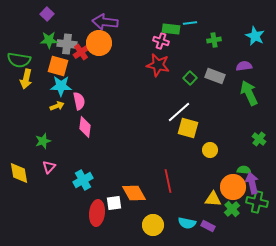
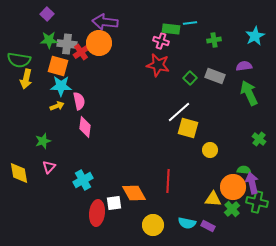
cyan star at (255, 36): rotated 18 degrees clockwise
red line at (168, 181): rotated 15 degrees clockwise
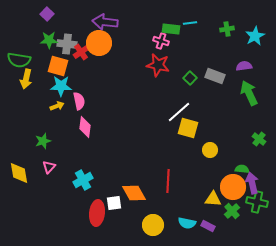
green cross at (214, 40): moved 13 px right, 11 px up
green semicircle at (244, 170): moved 2 px left, 1 px up
green cross at (232, 209): moved 2 px down
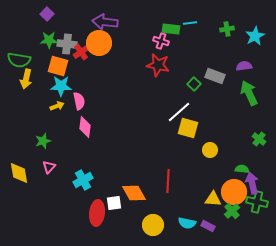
green square at (190, 78): moved 4 px right, 6 px down
orange circle at (233, 187): moved 1 px right, 5 px down
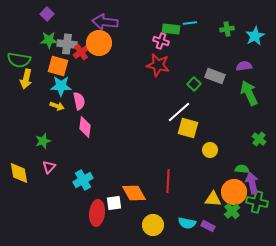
yellow arrow at (57, 106): rotated 40 degrees clockwise
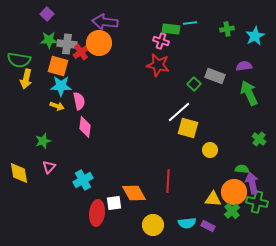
cyan semicircle at (187, 223): rotated 18 degrees counterclockwise
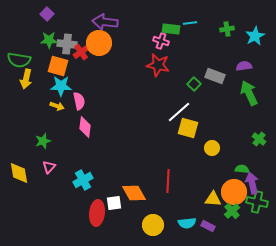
yellow circle at (210, 150): moved 2 px right, 2 px up
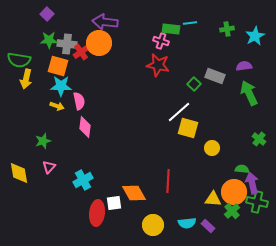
purple rectangle at (208, 226): rotated 16 degrees clockwise
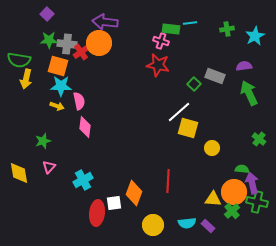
orange diamond at (134, 193): rotated 50 degrees clockwise
